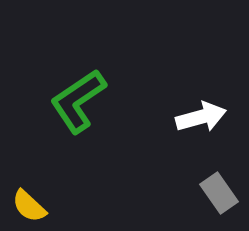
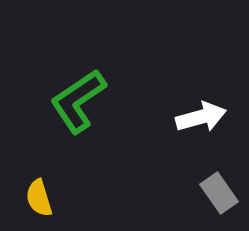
yellow semicircle: moved 10 px right, 8 px up; rotated 30 degrees clockwise
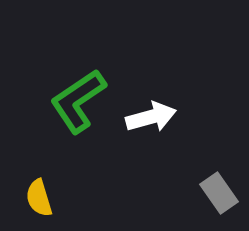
white arrow: moved 50 px left
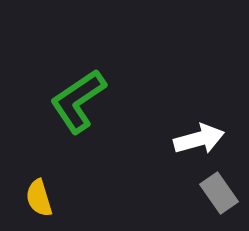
white arrow: moved 48 px right, 22 px down
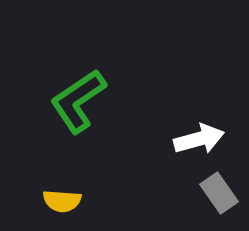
yellow semicircle: moved 23 px right, 3 px down; rotated 69 degrees counterclockwise
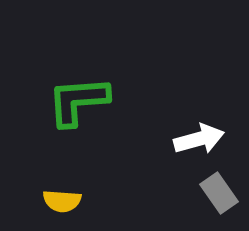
green L-shape: rotated 30 degrees clockwise
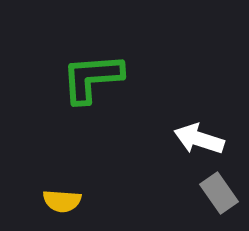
green L-shape: moved 14 px right, 23 px up
white arrow: rotated 147 degrees counterclockwise
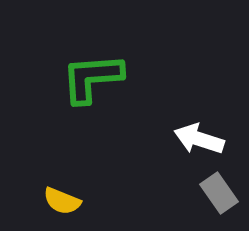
yellow semicircle: rotated 18 degrees clockwise
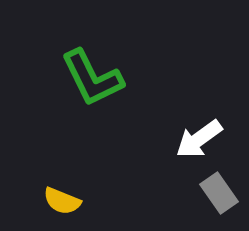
green L-shape: rotated 112 degrees counterclockwise
white arrow: rotated 54 degrees counterclockwise
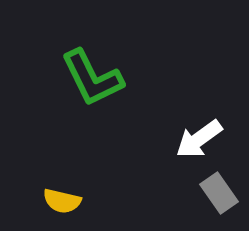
yellow semicircle: rotated 9 degrees counterclockwise
